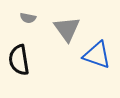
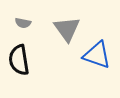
gray semicircle: moved 5 px left, 5 px down
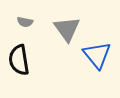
gray semicircle: moved 2 px right, 1 px up
blue triangle: rotated 32 degrees clockwise
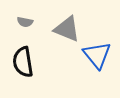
gray triangle: rotated 32 degrees counterclockwise
black semicircle: moved 4 px right, 2 px down
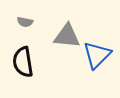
gray triangle: moved 7 px down; rotated 16 degrees counterclockwise
blue triangle: rotated 24 degrees clockwise
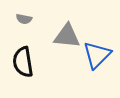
gray semicircle: moved 1 px left, 3 px up
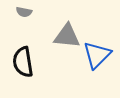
gray semicircle: moved 7 px up
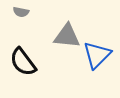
gray semicircle: moved 3 px left
black semicircle: rotated 28 degrees counterclockwise
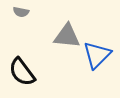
black semicircle: moved 1 px left, 10 px down
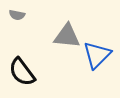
gray semicircle: moved 4 px left, 3 px down
